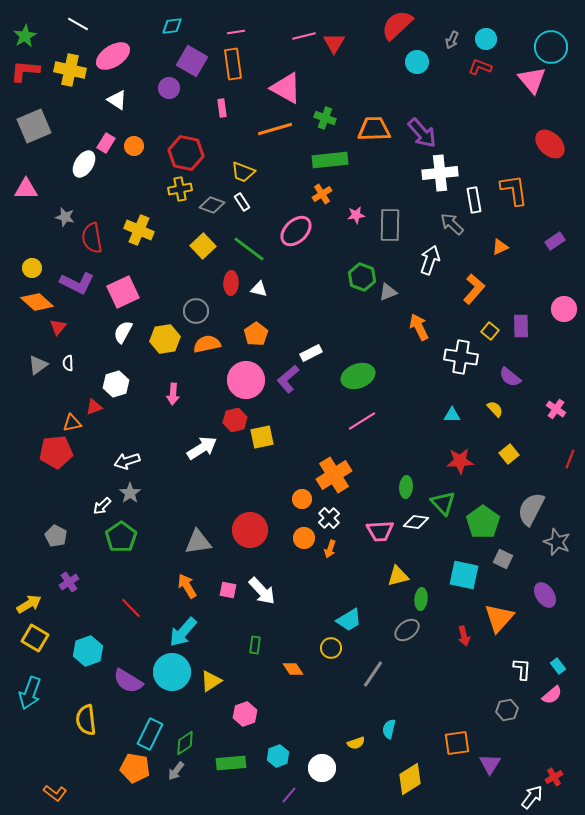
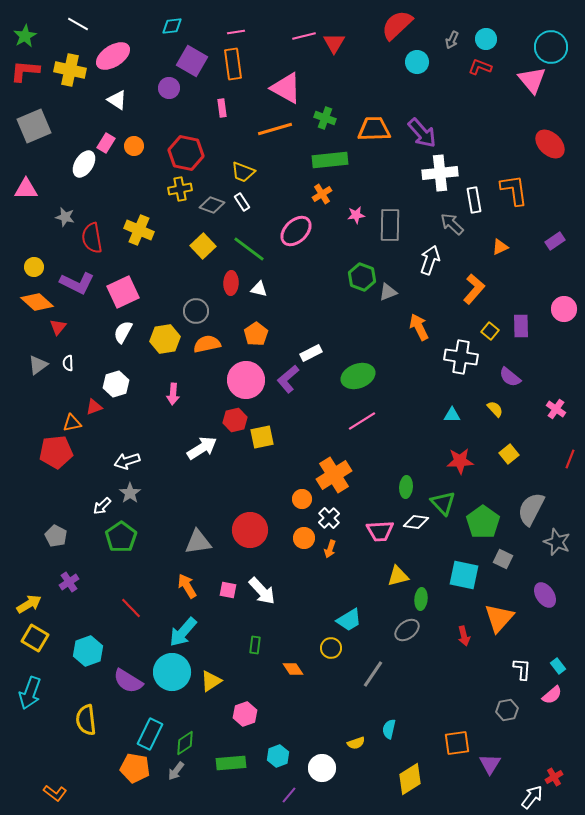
yellow circle at (32, 268): moved 2 px right, 1 px up
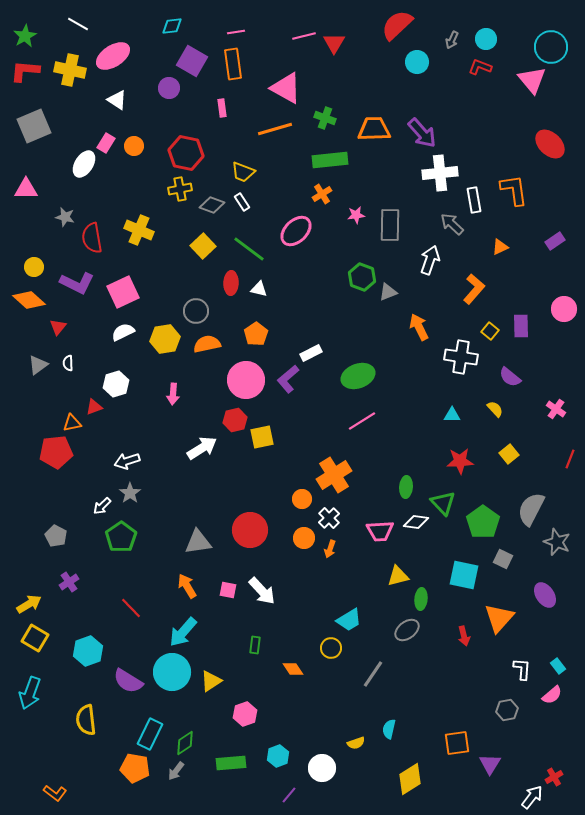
orange diamond at (37, 302): moved 8 px left, 2 px up
white semicircle at (123, 332): rotated 35 degrees clockwise
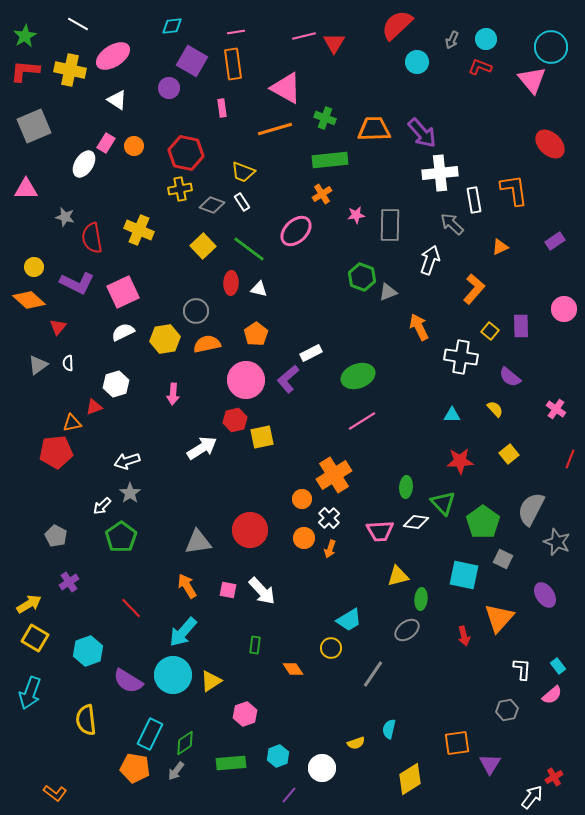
cyan circle at (172, 672): moved 1 px right, 3 px down
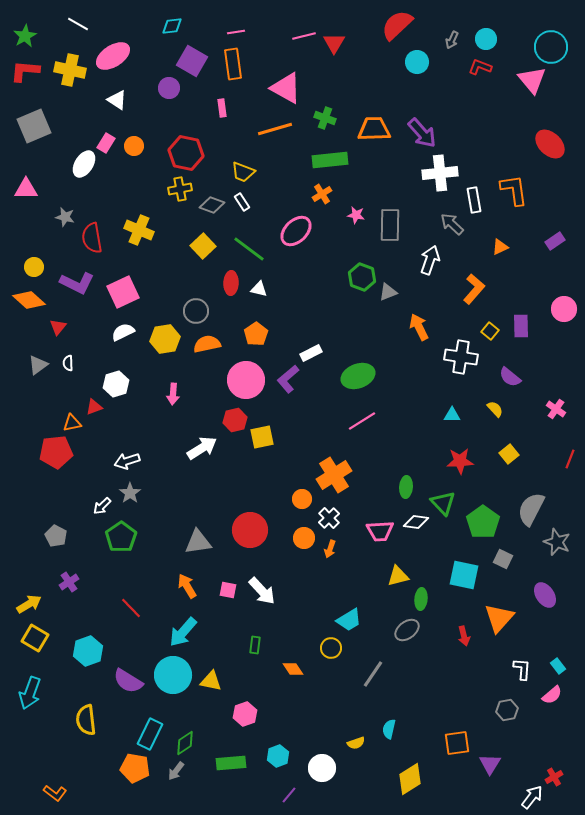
pink star at (356, 215): rotated 18 degrees clockwise
yellow triangle at (211, 681): rotated 45 degrees clockwise
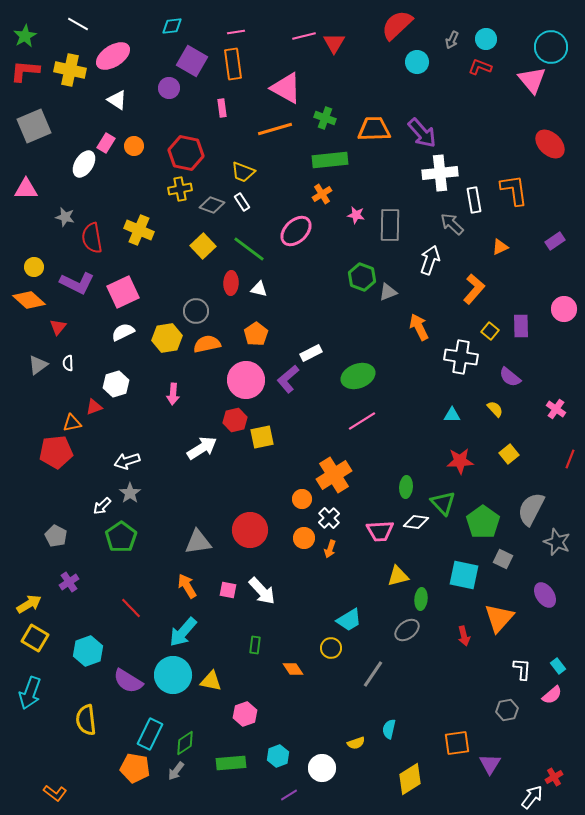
yellow hexagon at (165, 339): moved 2 px right, 1 px up
purple line at (289, 795): rotated 18 degrees clockwise
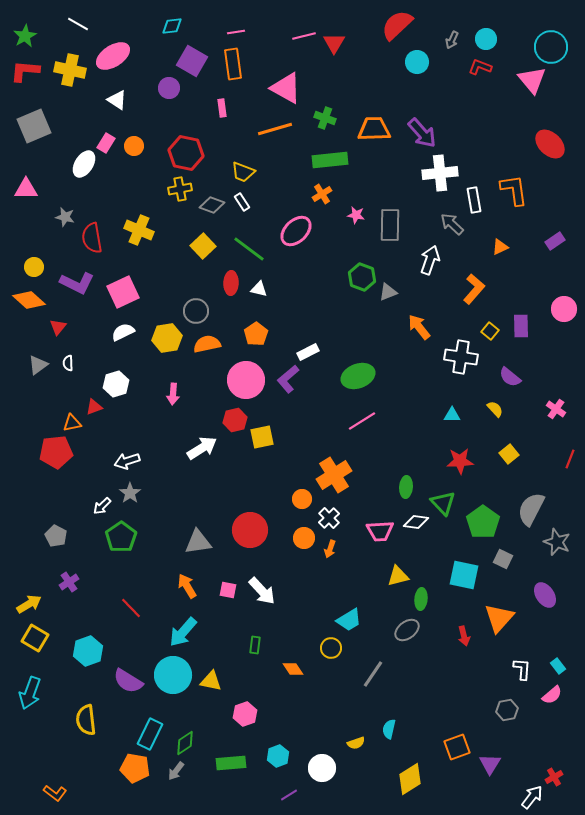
orange arrow at (419, 327): rotated 12 degrees counterclockwise
white rectangle at (311, 353): moved 3 px left, 1 px up
orange square at (457, 743): moved 4 px down; rotated 12 degrees counterclockwise
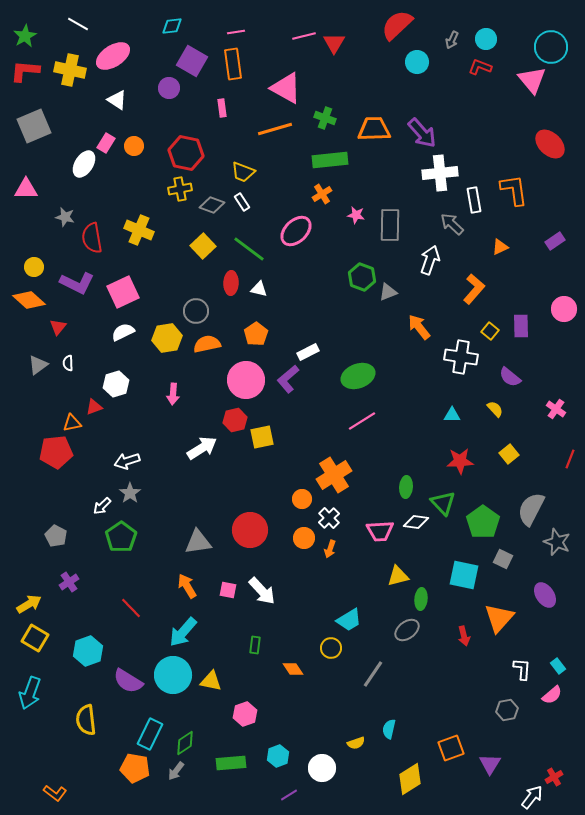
orange square at (457, 747): moved 6 px left, 1 px down
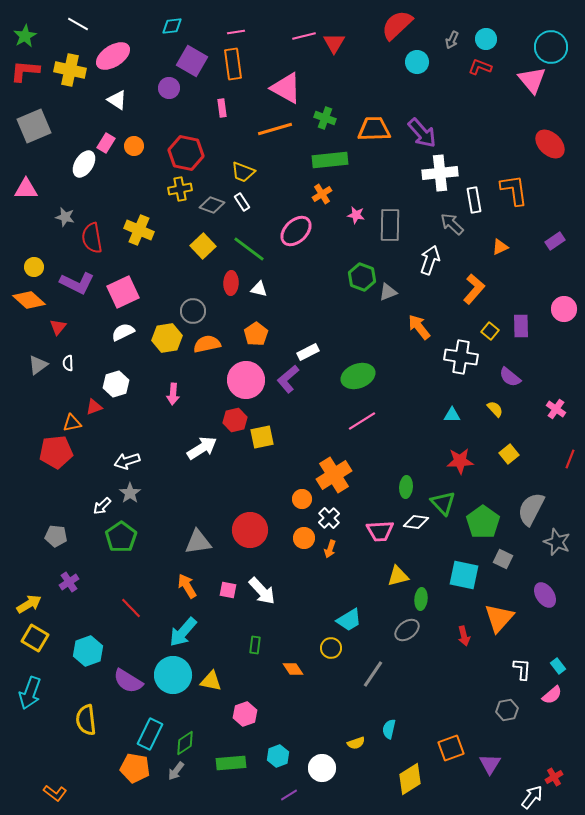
gray circle at (196, 311): moved 3 px left
gray pentagon at (56, 536): rotated 20 degrees counterclockwise
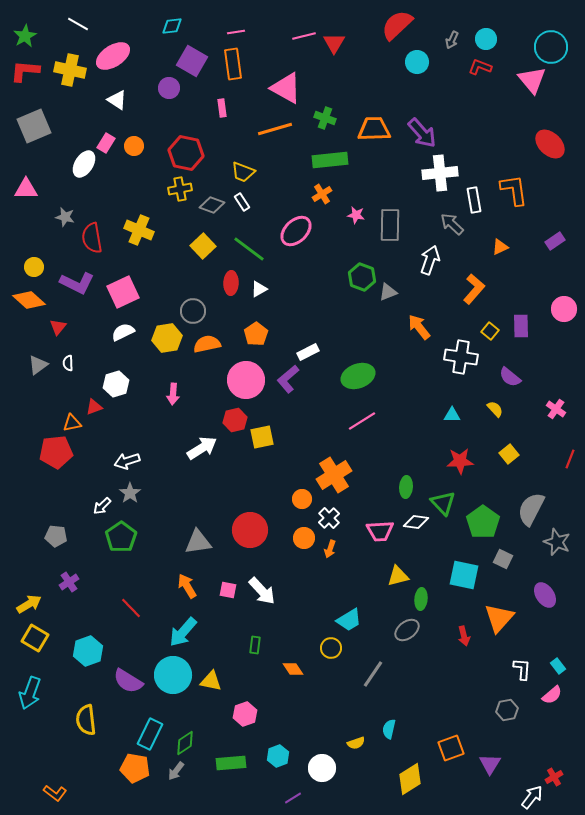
white triangle at (259, 289): rotated 42 degrees counterclockwise
purple line at (289, 795): moved 4 px right, 3 px down
